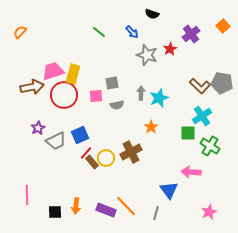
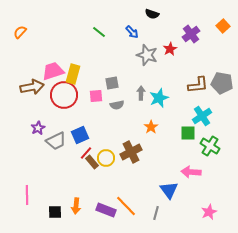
brown L-shape: moved 2 px left, 1 px up; rotated 50 degrees counterclockwise
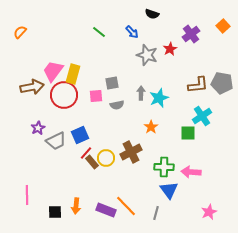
pink trapezoid: rotated 35 degrees counterclockwise
green cross: moved 46 px left, 21 px down; rotated 30 degrees counterclockwise
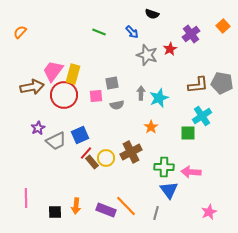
green line: rotated 16 degrees counterclockwise
pink line: moved 1 px left, 3 px down
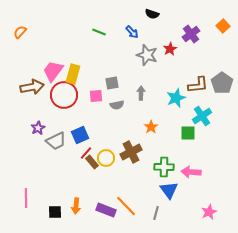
gray pentagon: rotated 25 degrees clockwise
cyan star: moved 17 px right
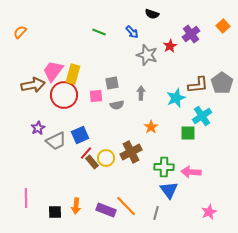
red star: moved 3 px up
brown arrow: moved 1 px right, 2 px up
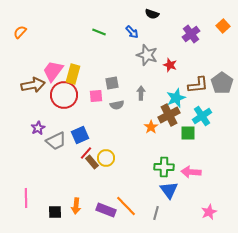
red star: moved 19 px down; rotated 24 degrees counterclockwise
brown cross: moved 38 px right, 37 px up
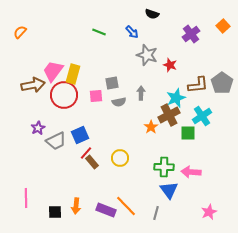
gray semicircle: moved 2 px right, 3 px up
yellow circle: moved 14 px right
